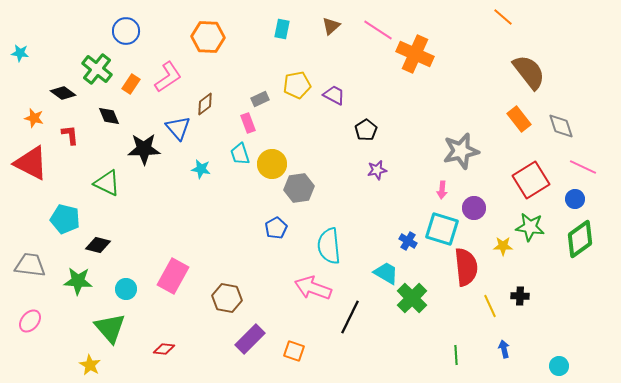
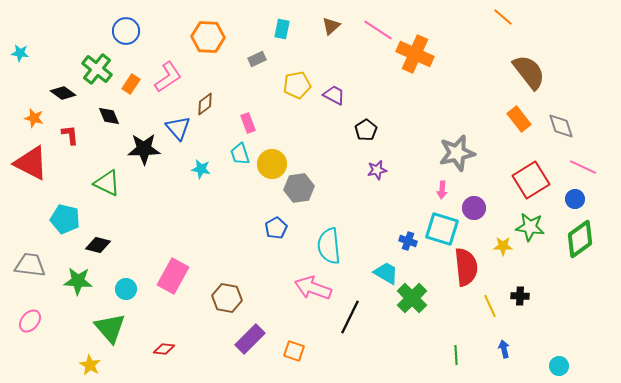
gray rectangle at (260, 99): moved 3 px left, 40 px up
gray star at (461, 151): moved 4 px left, 2 px down
blue cross at (408, 241): rotated 12 degrees counterclockwise
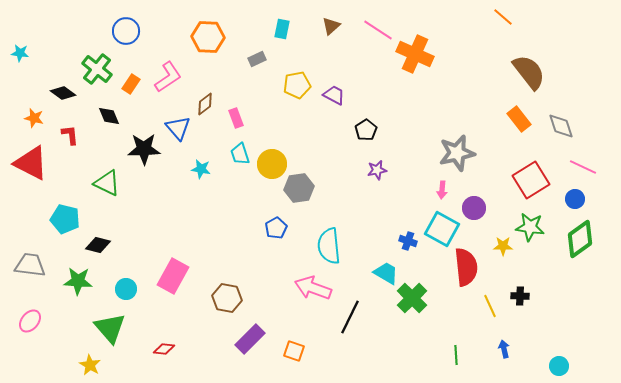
pink rectangle at (248, 123): moved 12 px left, 5 px up
cyan square at (442, 229): rotated 12 degrees clockwise
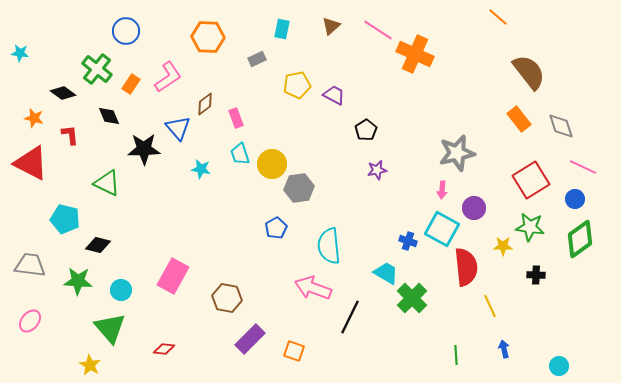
orange line at (503, 17): moved 5 px left
cyan circle at (126, 289): moved 5 px left, 1 px down
black cross at (520, 296): moved 16 px right, 21 px up
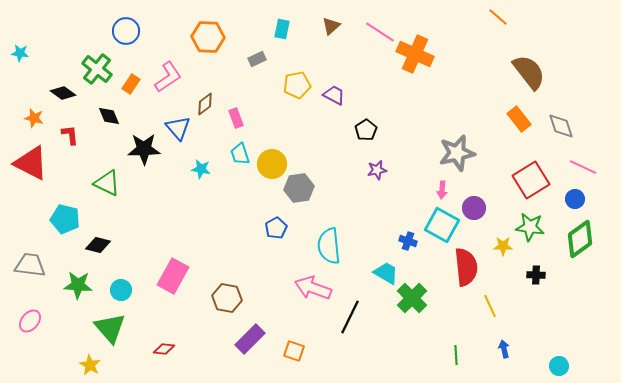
pink line at (378, 30): moved 2 px right, 2 px down
cyan square at (442, 229): moved 4 px up
green star at (78, 281): moved 4 px down
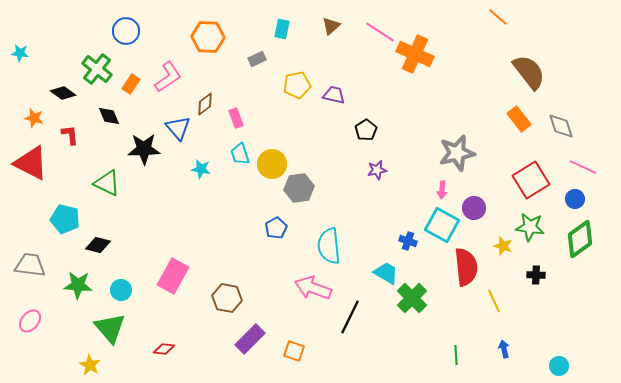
purple trapezoid at (334, 95): rotated 15 degrees counterclockwise
yellow star at (503, 246): rotated 18 degrees clockwise
yellow line at (490, 306): moved 4 px right, 5 px up
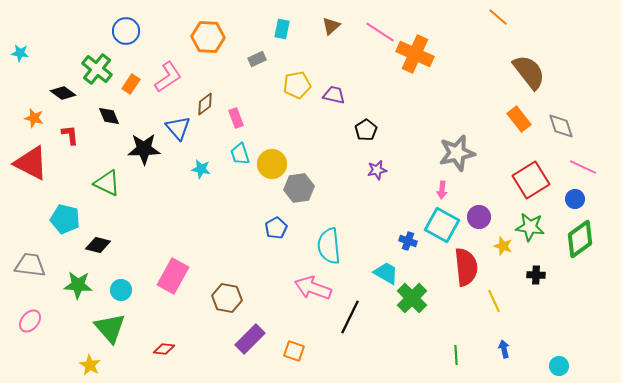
purple circle at (474, 208): moved 5 px right, 9 px down
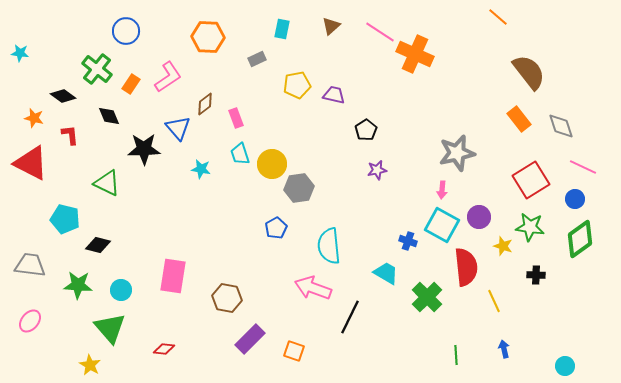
black diamond at (63, 93): moved 3 px down
pink rectangle at (173, 276): rotated 20 degrees counterclockwise
green cross at (412, 298): moved 15 px right, 1 px up
cyan circle at (559, 366): moved 6 px right
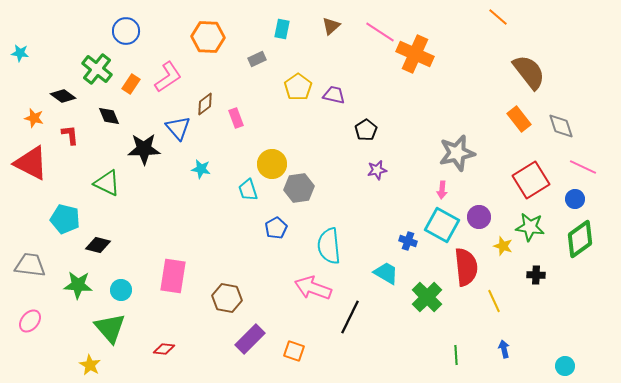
yellow pentagon at (297, 85): moved 1 px right, 2 px down; rotated 24 degrees counterclockwise
cyan trapezoid at (240, 154): moved 8 px right, 36 px down
